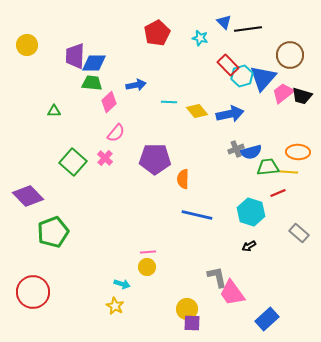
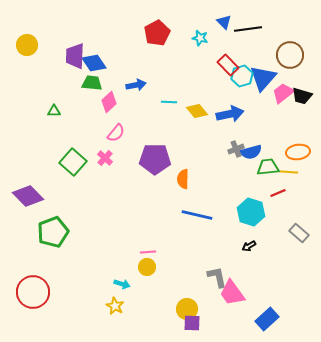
blue diamond at (94, 63): rotated 55 degrees clockwise
orange ellipse at (298, 152): rotated 10 degrees counterclockwise
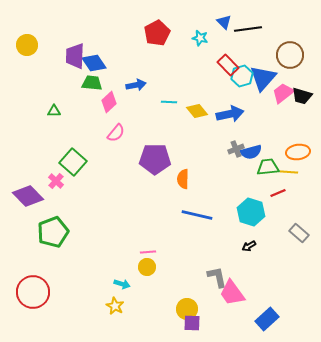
pink cross at (105, 158): moved 49 px left, 23 px down
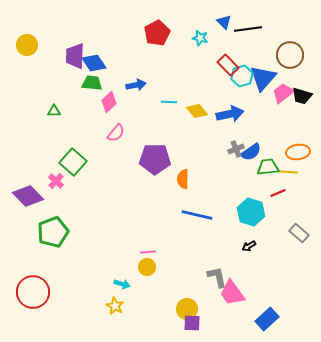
blue semicircle at (251, 152): rotated 20 degrees counterclockwise
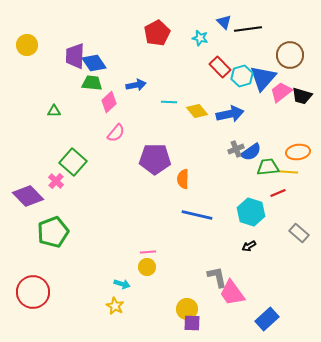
red rectangle at (228, 65): moved 8 px left, 2 px down
pink trapezoid at (283, 93): moved 2 px left, 1 px up
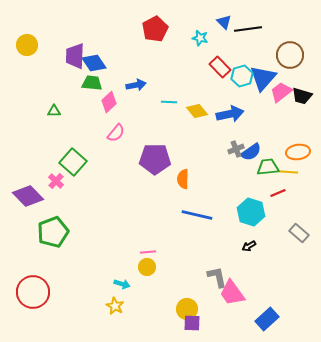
red pentagon at (157, 33): moved 2 px left, 4 px up
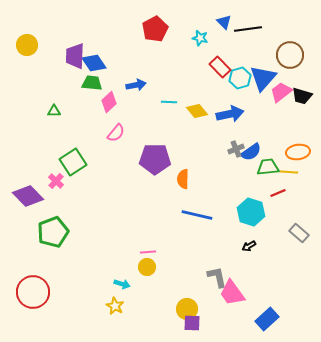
cyan hexagon at (242, 76): moved 2 px left, 2 px down
green square at (73, 162): rotated 16 degrees clockwise
